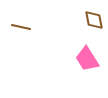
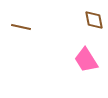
pink trapezoid: moved 1 px left, 1 px down
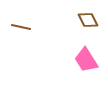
brown diamond: moved 6 px left; rotated 15 degrees counterclockwise
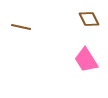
brown diamond: moved 1 px right, 1 px up
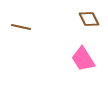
pink trapezoid: moved 3 px left, 1 px up
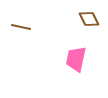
pink trapezoid: moved 7 px left; rotated 44 degrees clockwise
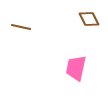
pink trapezoid: moved 9 px down
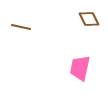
pink trapezoid: moved 4 px right
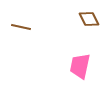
pink trapezoid: moved 2 px up
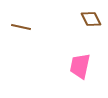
brown diamond: moved 2 px right
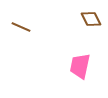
brown line: rotated 12 degrees clockwise
